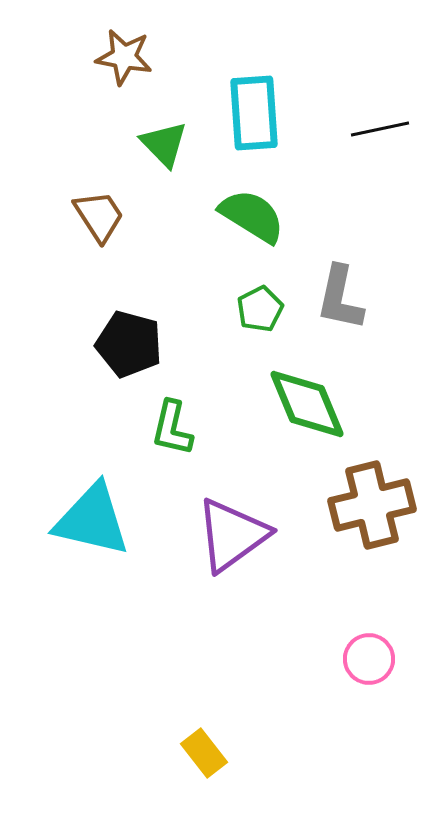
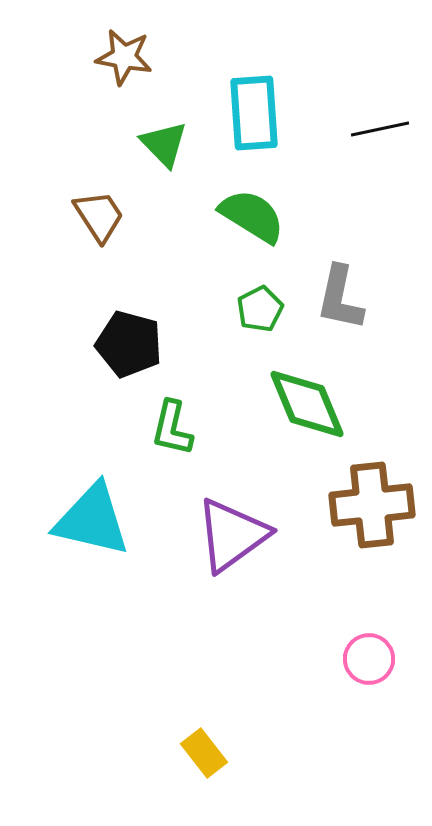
brown cross: rotated 8 degrees clockwise
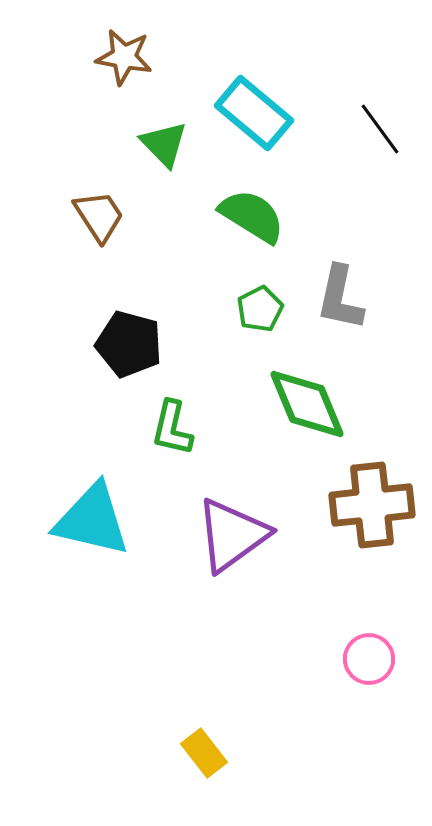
cyan rectangle: rotated 46 degrees counterclockwise
black line: rotated 66 degrees clockwise
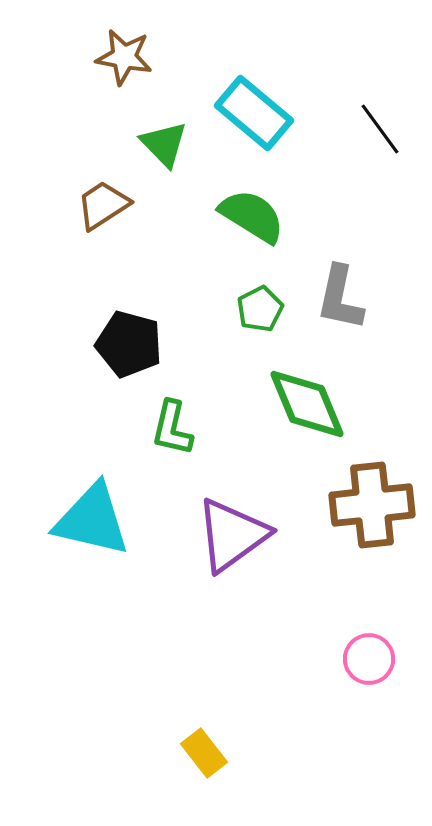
brown trapezoid: moved 4 px right, 11 px up; rotated 90 degrees counterclockwise
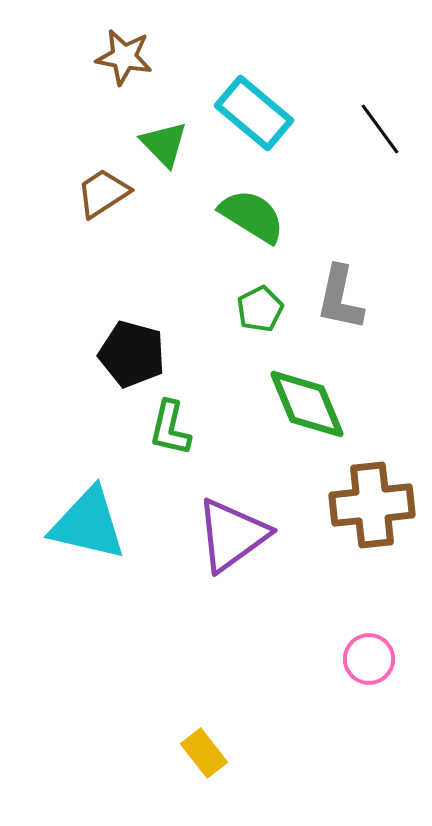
brown trapezoid: moved 12 px up
black pentagon: moved 3 px right, 10 px down
green L-shape: moved 2 px left
cyan triangle: moved 4 px left, 4 px down
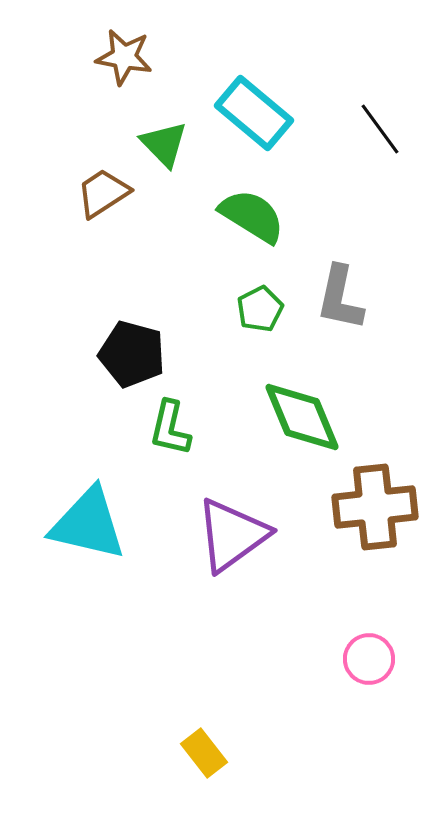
green diamond: moved 5 px left, 13 px down
brown cross: moved 3 px right, 2 px down
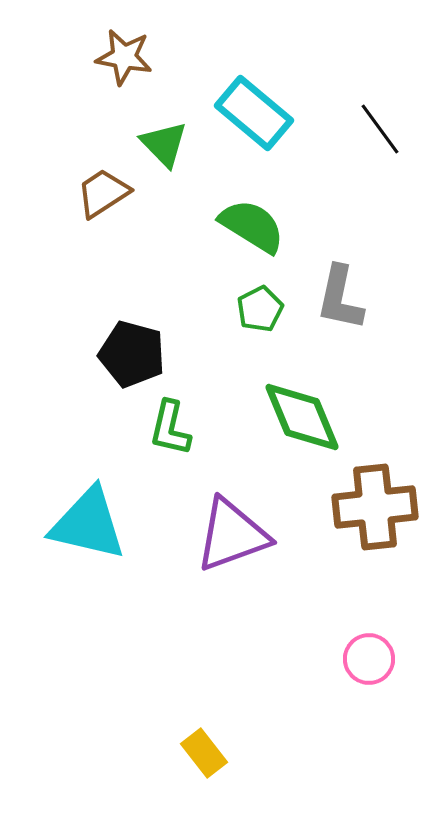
green semicircle: moved 10 px down
purple triangle: rotated 16 degrees clockwise
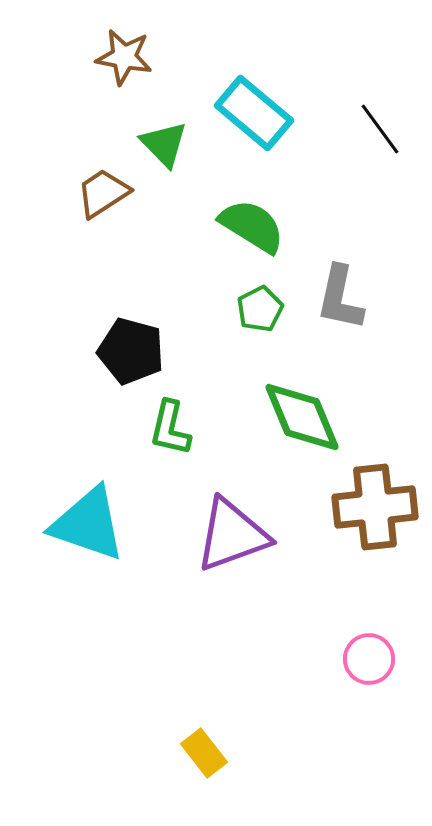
black pentagon: moved 1 px left, 3 px up
cyan triangle: rotated 6 degrees clockwise
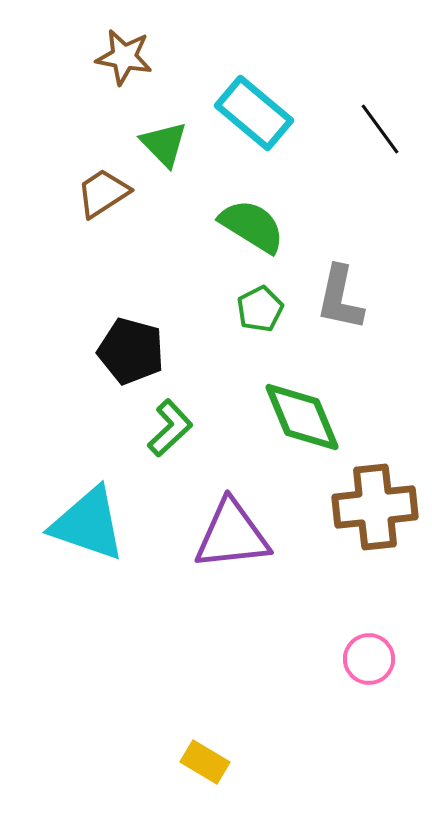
green L-shape: rotated 146 degrees counterclockwise
purple triangle: rotated 14 degrees clockwise
yellow rectangle: moved 1 px right, 9 px down; rotated 21 degrees counterclockwise
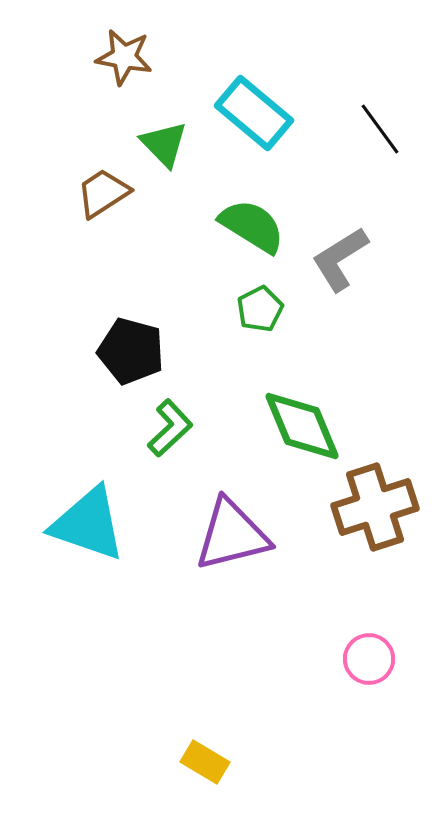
gray L-shape: moved 39 px up; rotated 46 degrees clockwise
green diamond: moved 9 px down
brown cross: rotated 12 degrees counterclockwise
purple triangle: rotated 8 degrees counterclockwise
